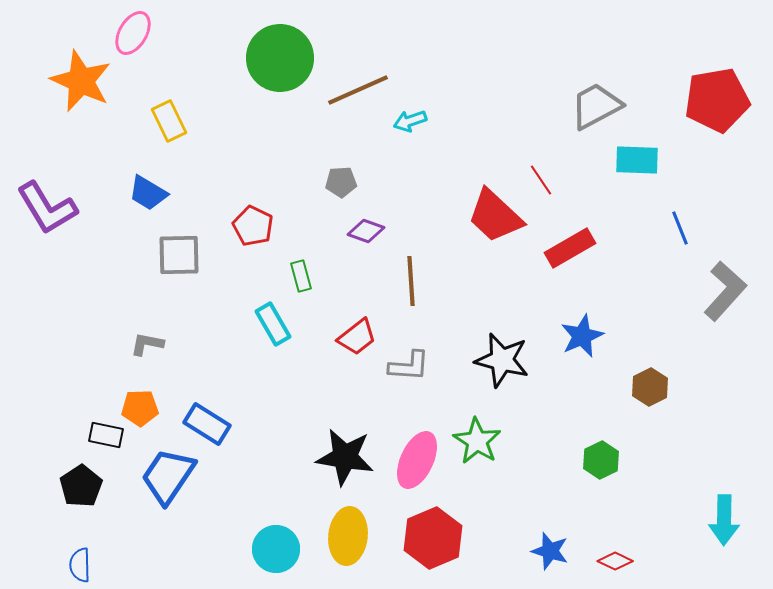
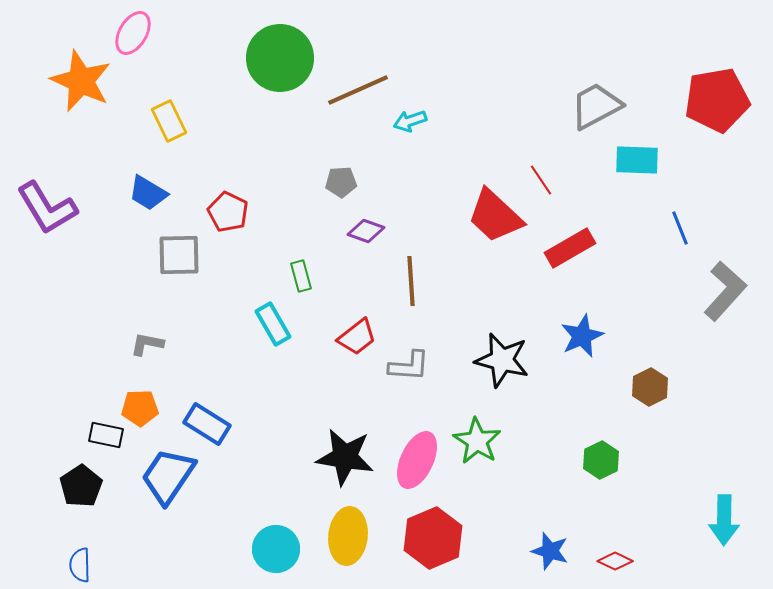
red pentagon at (253, 226): moved 25 px left, 14 px up
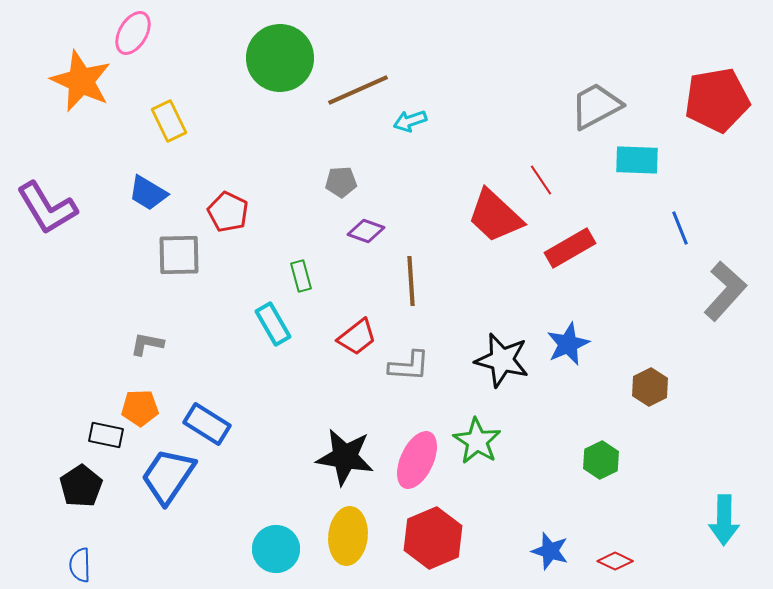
blue star at (582, 336): moved 14 px left, 8 px down
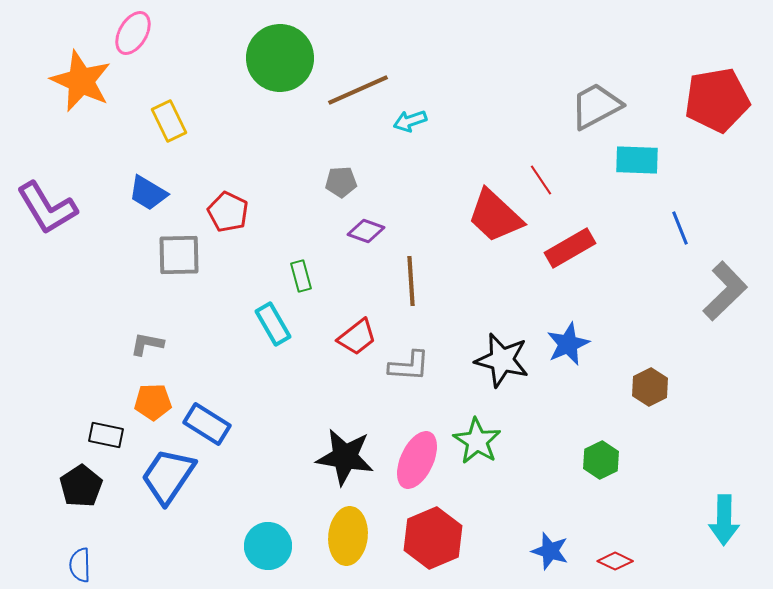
gray L-shape at (725, 291): rotated 4 degrees clockwise
orange pentagon at (140, 408): moved 13 px right, 6 px up
cyan circle at (276, 549): moved 8 px left, 3 px up
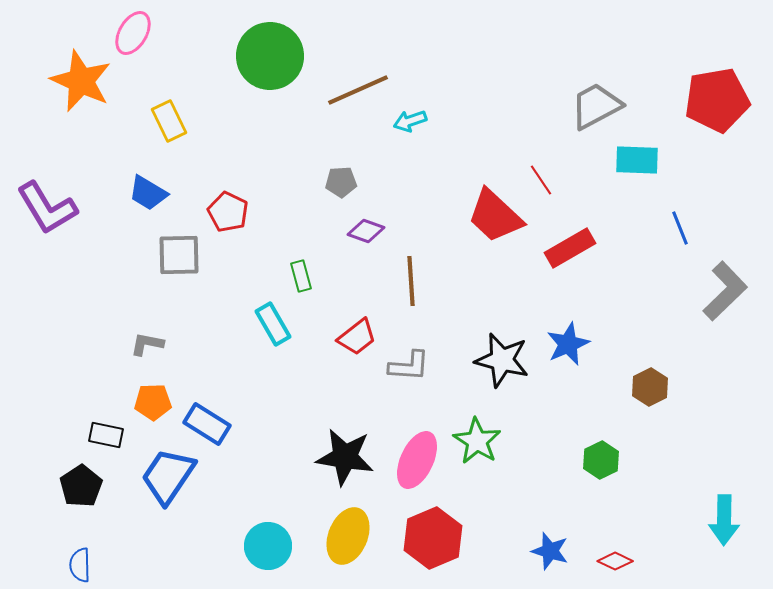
green circle at (280, 58): moved 10 px left, 2 px up
yellow ellipse at (348, 536): rotated 16 degrees clockwise
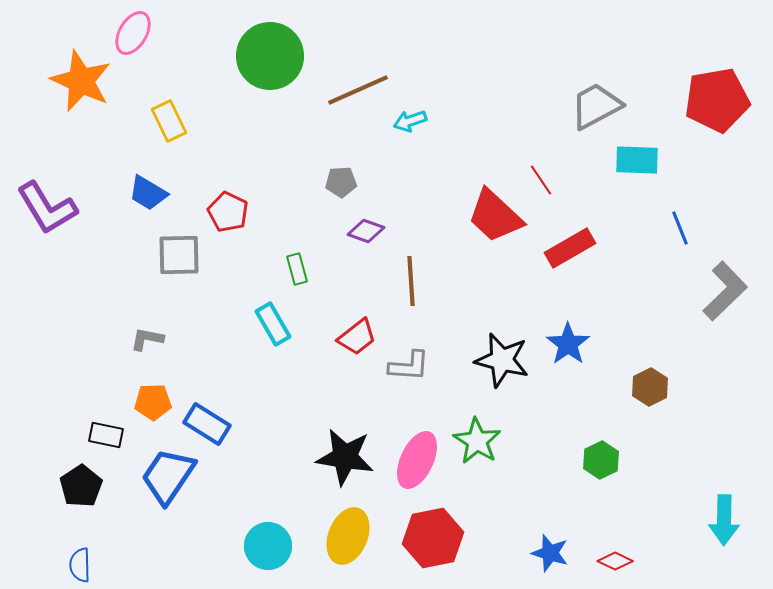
green rectangle at (301, 276): moved 4 px left, 7 px up
gray L-shape at (147, 344): moved 5 px up
blue star at (568, 344): rotated 12 degrees counterclockwise
red hexagon at (433, 538): rotated 12 degrees clockwise
blue star at (550, 551): moved 2 px down
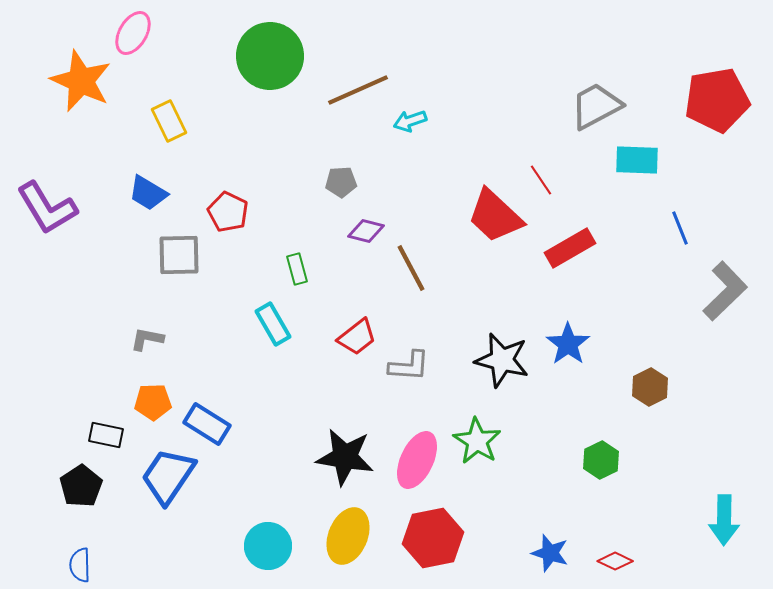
purple diamond at (366, 231): rotated 6 degrees counterclockwise
brown line at (411, 281): moved 13 px up; rotated 24 degrees counterclockwise
